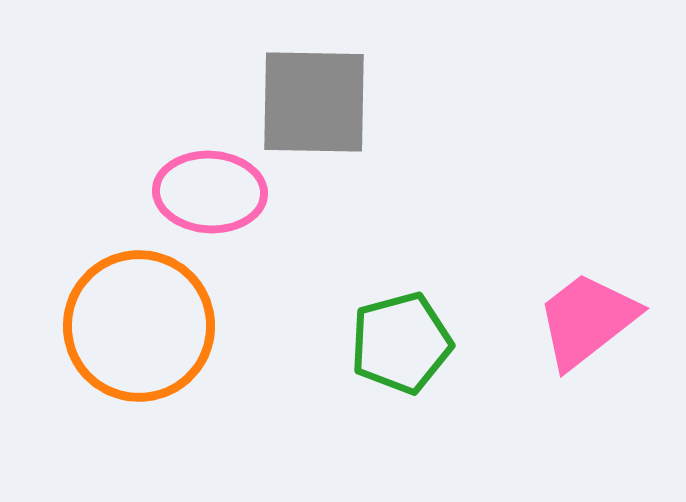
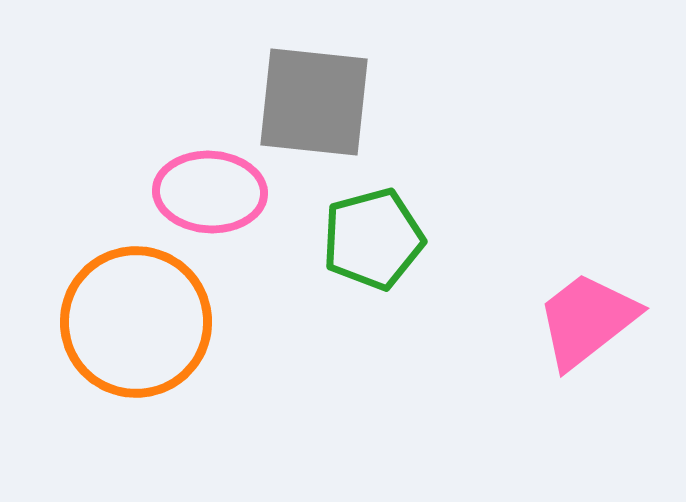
gray square: rotated 5 degrees clockwise
orange circle: moved 3 px left, 4 px up
green pentagon: moved 28 px left, 104 px up
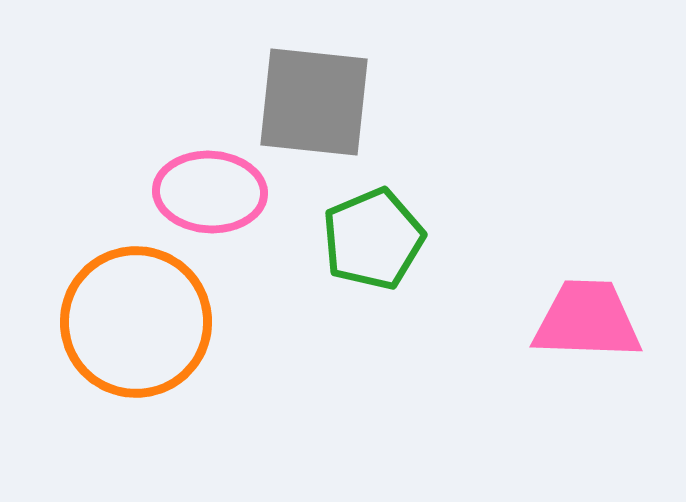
green pentagon: rotated 8 degrees counterclockwise
pink trapezoid: rotated 40 degrees clockwise
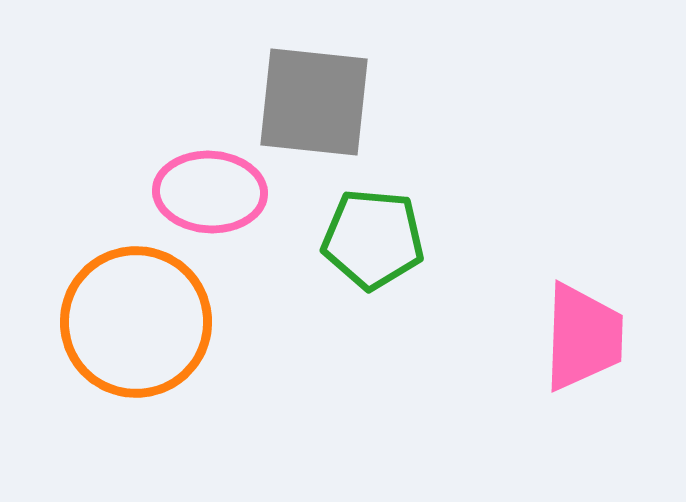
green pentagon: rotated 28 degrees clockwise
pink trapezoid: moved 4 px left, 17 px down; rotated 90 degrees clockwise
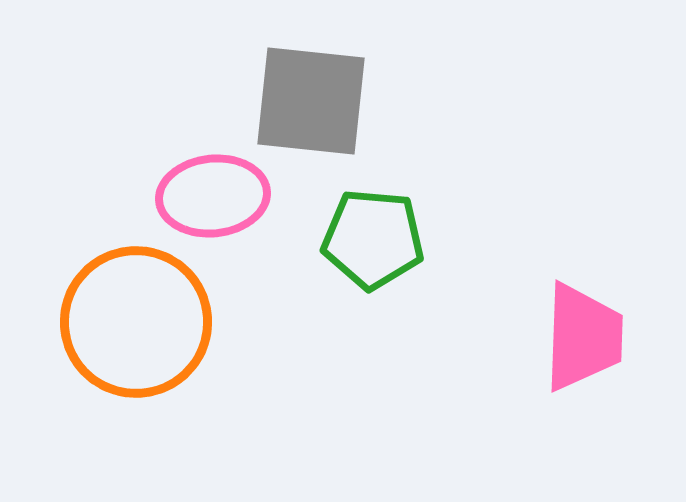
gray square: moved 3 px left, 1 px up
pink ellipse: moved 3 px right, 4 px down; rotated 9 degrees counterclockwise
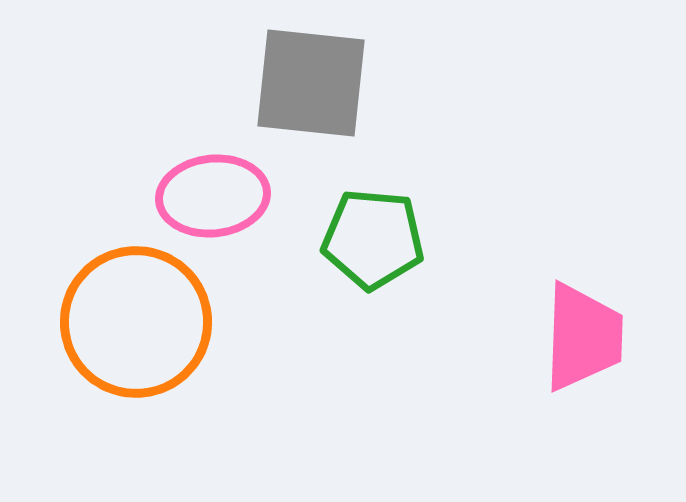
gray square: moved 18 px up
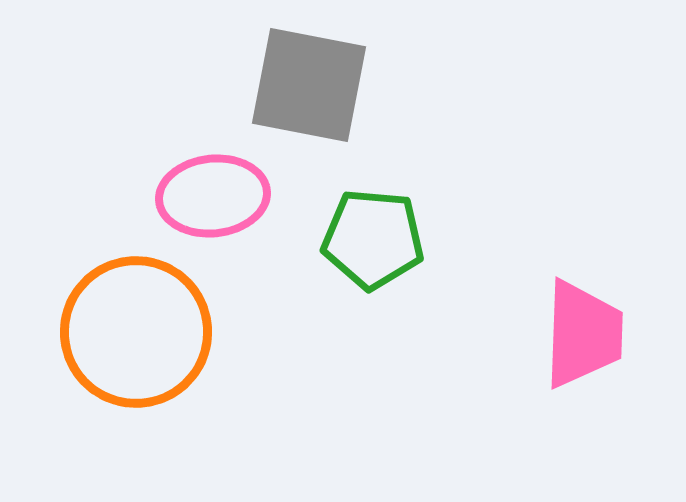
gray square: moved 2 px left, 2 px down; rotated 5 degrees clockwise
orange circle: moved 10 px down
pink trapezoid: moved 3 px up
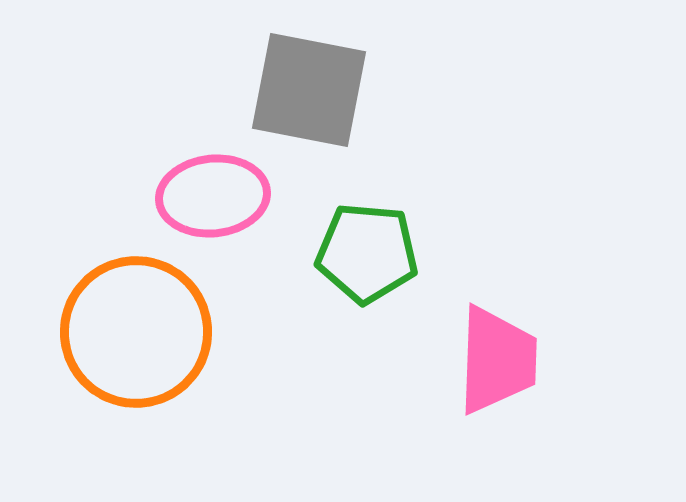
gray square: moved 5 px down
green pentagon: moved 6 px left, 14 px down
pink trapezoid: moved 86 px left, 26 px down
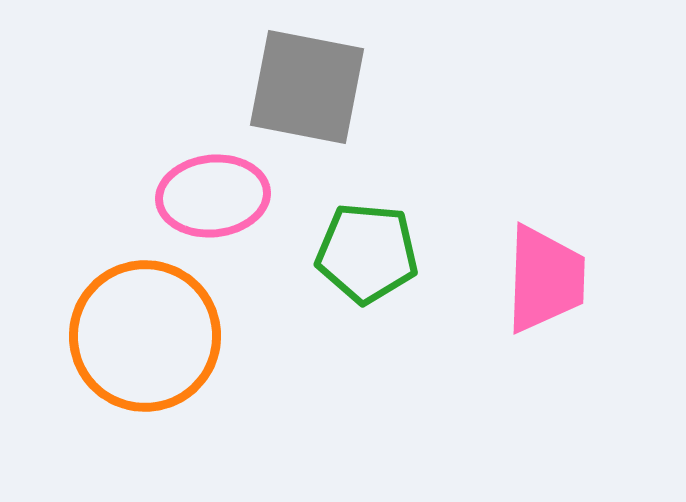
gray square: moved 2 px left, 3 px up
orange circle: moved 9 px right, 4 px down
pink trapezoid: moved 48 px right, 81 px up
